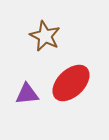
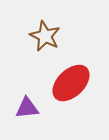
purple triangle: moved 14 px down
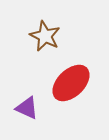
purple triangle: rotated 30 degrees clockwise
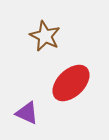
purple triangle: moved 5 px down
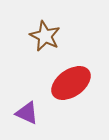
red ellipse: rotated 9 degrees clockwise
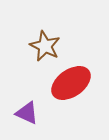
brown star: moved 10 px down
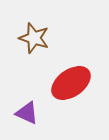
brown star: moved 11 px left, 8 px up; rotated 8 degrees counterclockwise
